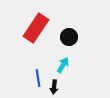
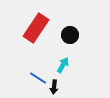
black circle: moved 1 px right, 2 px up
blue line: rotated 48 degrees counterclockwise
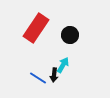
black arrow: moved 12 px up
